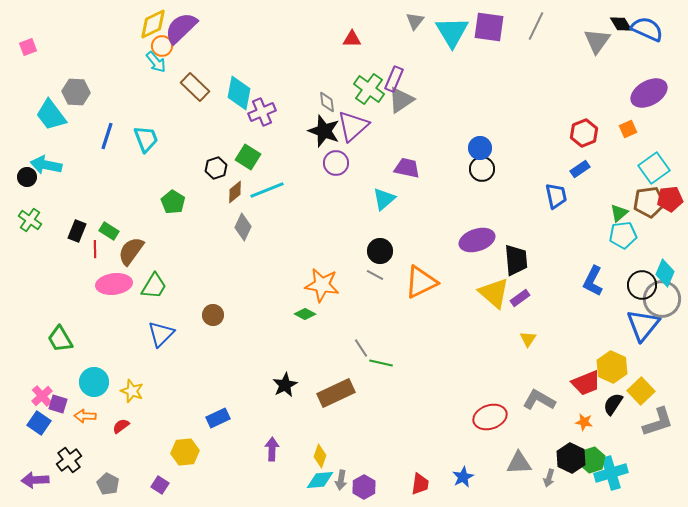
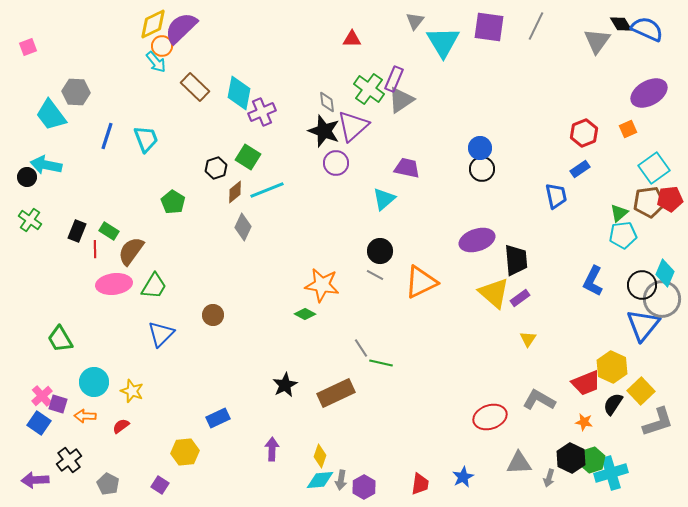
cyan triangle at (452, 32): moved 9 px left, 10 px down
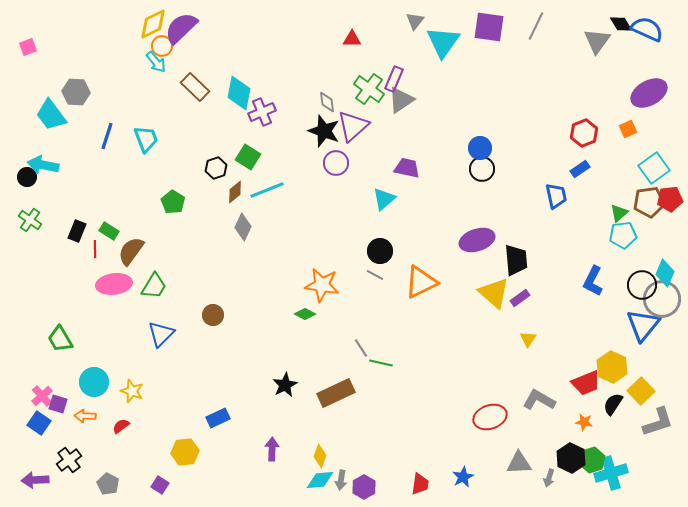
cyan triangle at (443, 42): rotated 6 degrees clockwise
cyan arrow at (46, 165): moved 3 px left
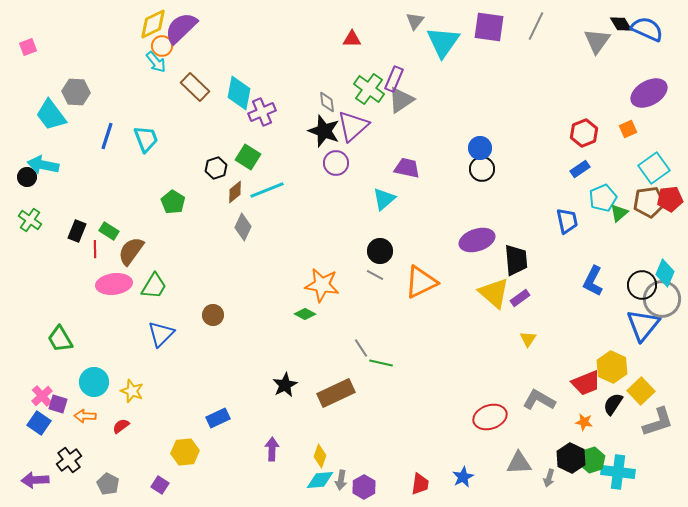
blue trapezoid at (556, 196): moved 11 px right, 25 px down
cyan pentagon at (623, 235): moved 20 px left, 37 px up; rotated 16 degrees counterclockwise
cyan cross at (611, 473): moved 7 px right, 1 px up; rotated 24 degrees clockwise
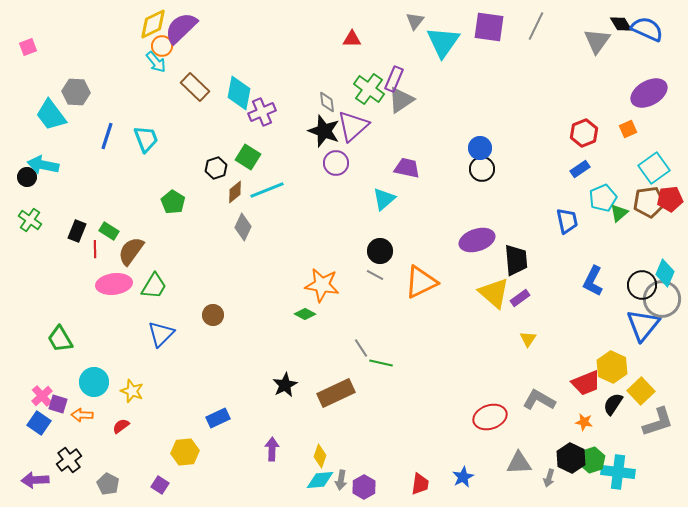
orange arrow at (85, 416): moved 3 px left, 1 px up
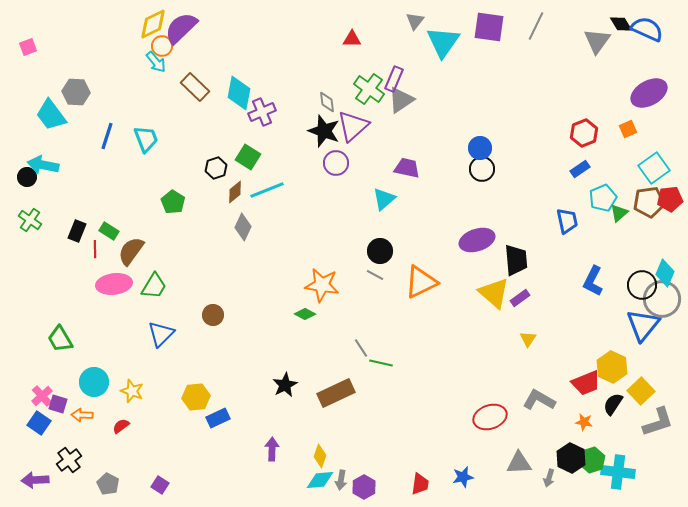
yellow hexagon at (185, 452): moved 11 px right, 55 px up
blue star at (463, 477): rotated 15 degrees clockwise
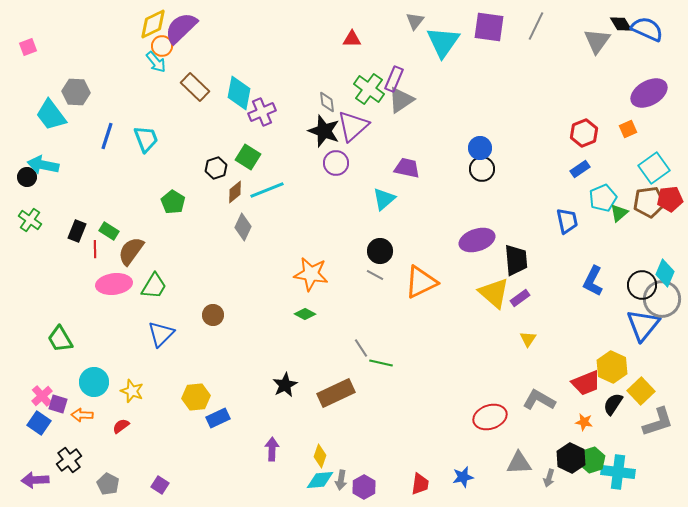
orange star at (322, 285): moved 11 px left, 11 px up
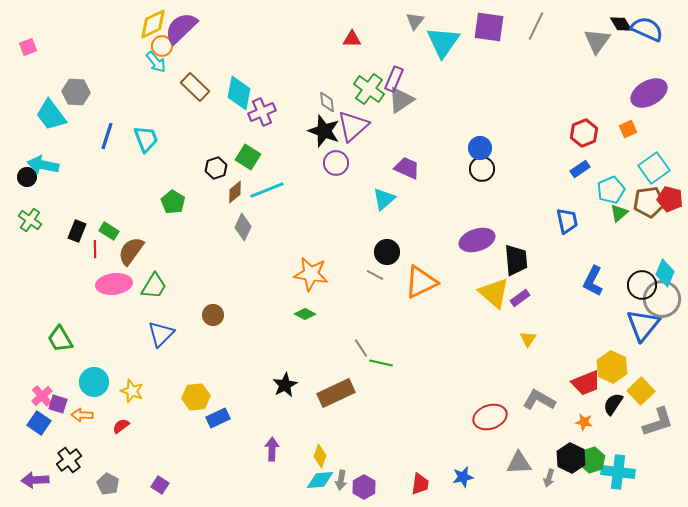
purple trapezoid at (407, 168): rotated 12 degrees clockwise
cyan pentagon at (603, 198): moved 8 px right, 8 px up
red pentagon at (670, 199): rotated 20 degrees clockwise
black circle at (380, 251): moved 7 px right, 1 px down
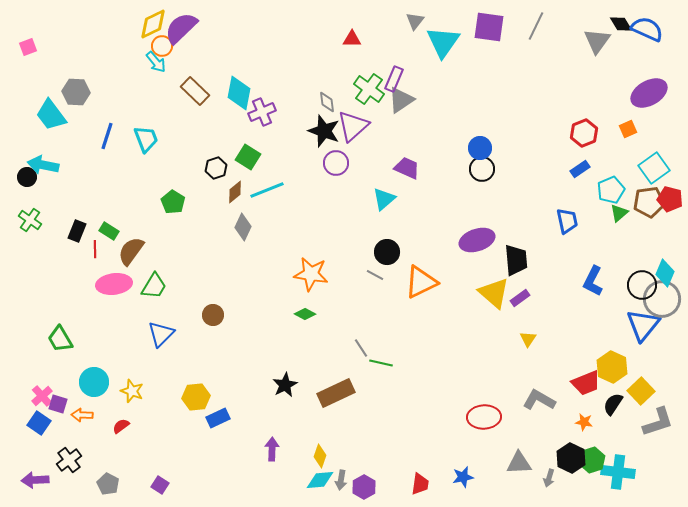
brown rectangle at (195, 87): moved 4 px down
red ellipse at (490, 417): moved 6 px left; rotated 16 degrees clockwise
